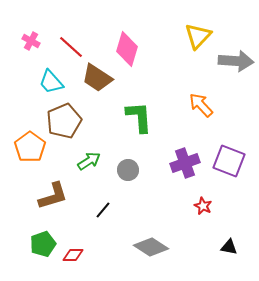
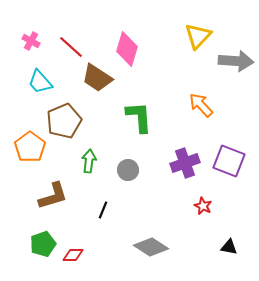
cyan trapezoid: moved 11 px left
green arrow: rotated 50 degrees counterclockwise
black line: rotated 18 degrees counterclockwise
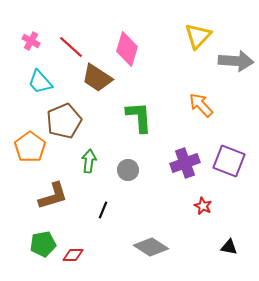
green pentagon: rotated 10 degrees clockwise
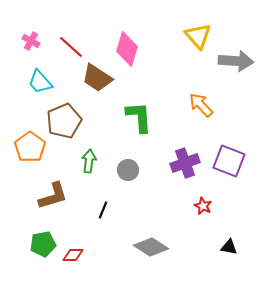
yellow triangle: rotated 24 degrees counterclockwise
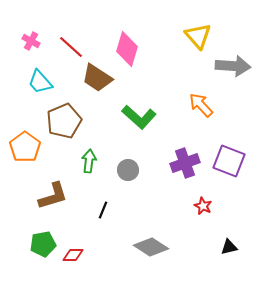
gray arrow: moved 3 px left, 5 px down
green L-shape: rotated 136 degrees clockwise
orange pentagon: moved 5 px left
black triangle: rotated 24 degrees counterclockwise
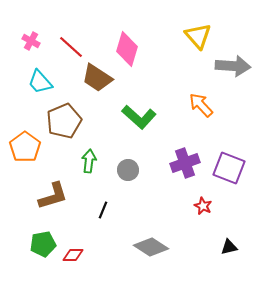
purple square: moved 7 px down
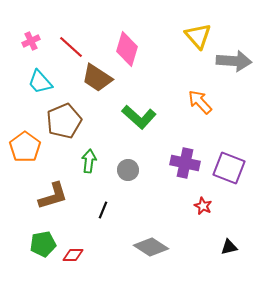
pink cross: rotated 36 degrees clockwise
gray arrow: moved 1 px right, 5 px up
orange arrow: moved 1 px left, 3 px up
purple cross: rotated 32 degrees clockwise
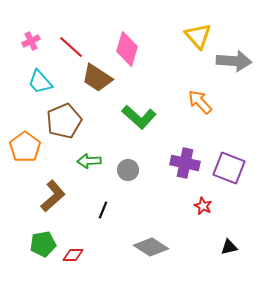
green arrow: rotated 100 degrees counterclockwise
brown L-shape: rotated 24 degrees counterclockwise
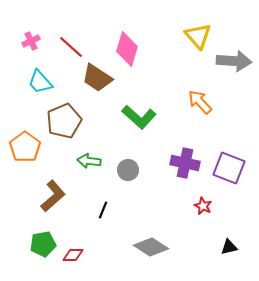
green arrow: rotated 10 degrees clockwise
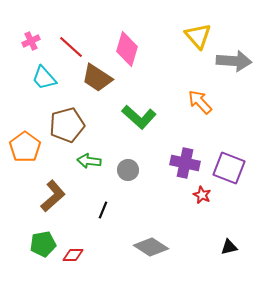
cyan trapezoid: moved 4 px right, 4 px up
brown pentagon: moved 3 px right, 4 px down; rotated 8 degrees clockwise
red star: moved 1 px left, 11 px up
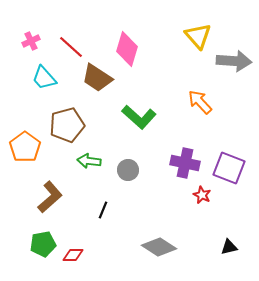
brown L-shape: moved 3 px left, 1 px down
gray diamond: moved 8 px right
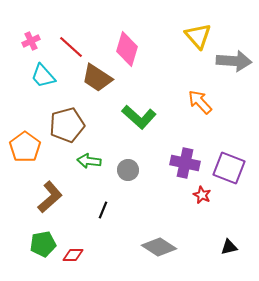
cyan trapezoid: moved 1 px left, 2 px up
